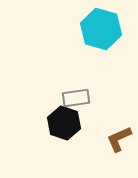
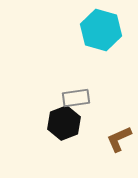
cyan hexagon: moved 1 px down
black hexagon: rotated 20 degrees clockwise
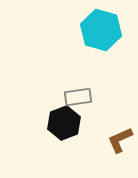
gray rectangle: moved 2 px right, 1 px up
brown L-shape: moved 1 px right, 1 px down
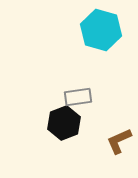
brown L-shape: moved 1 px left, 1 px down
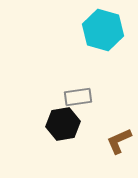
cyan hexagon: moved 2 px right
black hexagon: moved 1 px left, 1 px down; rotated 12 degrees clockwise
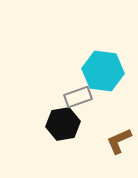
cyan hexagon: moved 41 px down; rotated 9 degrees counterclockwise
gray rectangle: rotated 12 degrees counterclockwise
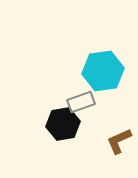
cyan hexagon: rotated 15 degrees counterclockwise
gray rectangle: moved 3 px right, 5 px down
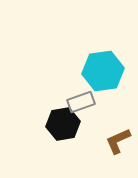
brown L-shape: moved 1 px left
